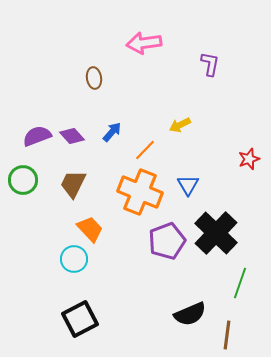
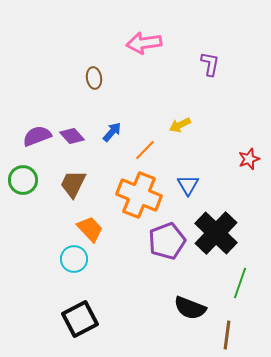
orange cross: moved 1 px left, 3 px down
black semicircle: moved 6 px up; rotated 44 degrees clockwise
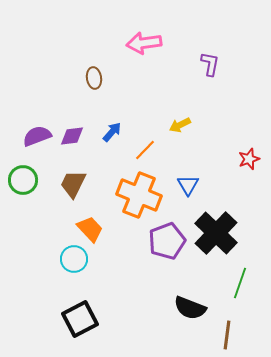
purple diamond: rotated 55 degrees counterclockwise
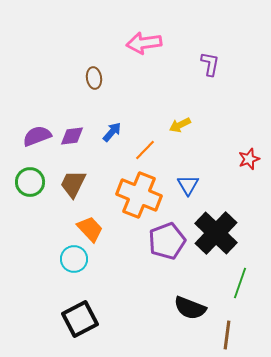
green circle: moved 7 px right, 2 px down
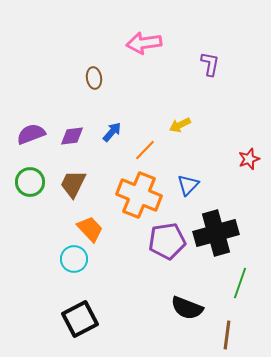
purple semicircle: moved 6 px left, 2 px up
blue triangle: rotated 15 degrees clockwise
black cross: rotated 30 degrees clockwise
purple pentagon: rotated 12 degrees clockwise
black semicircle: moved 3 px left
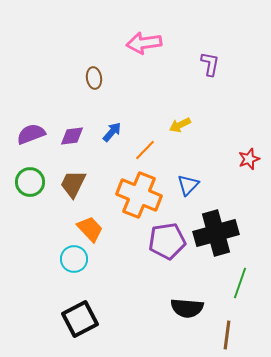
black semicircle: rotated 16 degrees counterclockwise
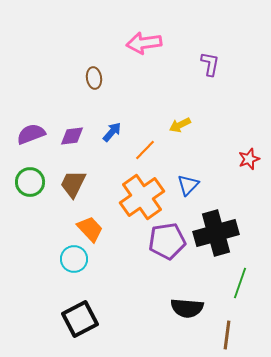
orange cross: moved 3 px right, 2 px down; rotated 33 degrees clockwise
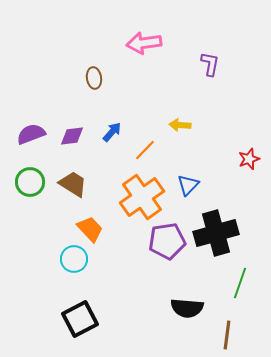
yellow arrow: rotated 30 degrees clockwise
brown trapezoid: rotated 96 degrees clockwise
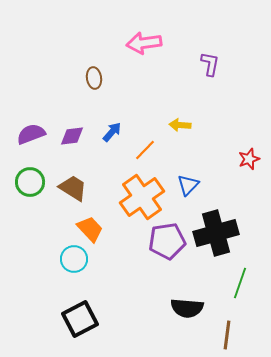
brown trapezoid: moved 4 px down
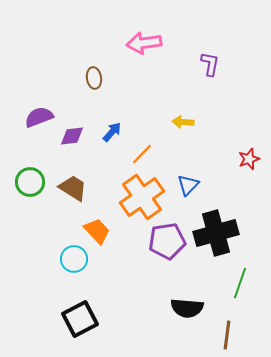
yellow arrow: moved 3 px right, 3 px up
purple semicircle: moved 8 px right, 17 px up
orange line: moved 3 px left, 4 px down
orange trapezoid: moved 7 px right, 2 px down
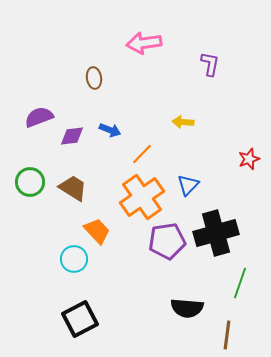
blue arrow: moved 2 px left, 2 px up; rotated 70 degrees clockwise
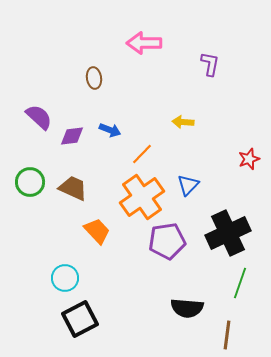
pink arrow: rotated 8 degrees clockwise
purple semicircle: rotated 64 degrees clockwise
brown trapezoid: rotated 8 degrees counterclockwise
black cross: moved 12 px right; rotated 9 degrees counterclockwise
cyan circle: moved 9 px left, 19 px down
